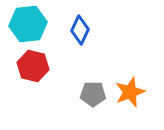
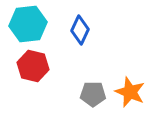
orange star: rotated 28 degrees counterclockwise
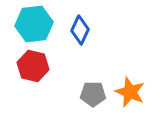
cyan hexagon: moved 6 px right
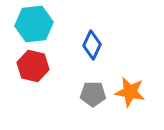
blue diamond: moved 12 px right, 15 px down
orange star: rotated 12 degrees counterclockwise
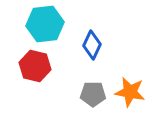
cyan hexagon: moved 11 px right
red hexagon: moved 2 px right
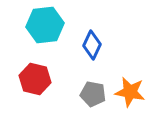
cyan hexagon: moved 1 px down
red hexagon: moved 13 px down
gray pentagon: rotated 10 degrees clockwise
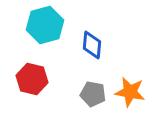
cyan hexagon: rotated 9 degrees counterclockwise
blue diamond: rotated 20 degrees counterclockwise
red hexagon: moved 3 px left
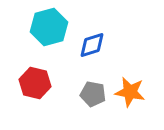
cyan hexagon: moved 4 px right, 2 px down
blue diamond: rotated 68 degrees clockwise
red hexagon: moved 3 px right, 4 px down
